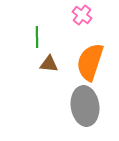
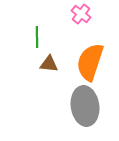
pink cross: moved 1 px left, 1 px up
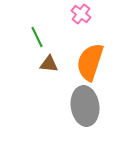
green line: rotated 25 degrees counterclockwise
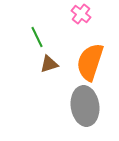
brown triangle: rotated 24 degrees counterclockwise
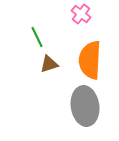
orange semicircle: moved 2 px up; rotated 15 degrees counterclockwise
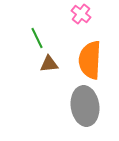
green line: moved 1 px down
brown triangle: rotated 12 degrees clockwise
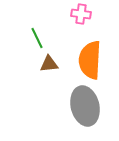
pink cross: rotated 30 degrees counterclockwise
gray ellipse: rotated 6 degrees counterclockwise
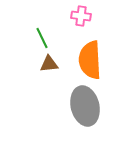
pink cross: moved 2 px down
green line: moved 5 px right
orange semicircle: rotated 6 degrees counterclockwise
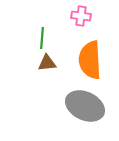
green line: rotated 30 degrees clockwise
brown triangle: moved 2 px left, 1 px up
gray ellipse: rotated 51 degrees counterclockwise
